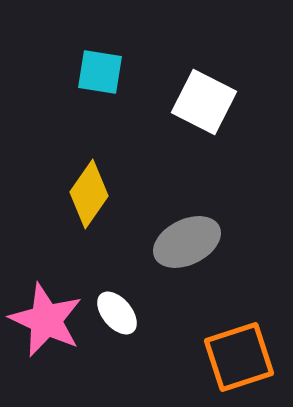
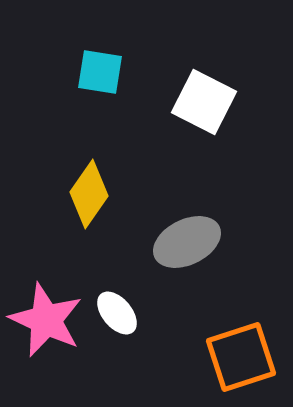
orange square: moved 2 px right
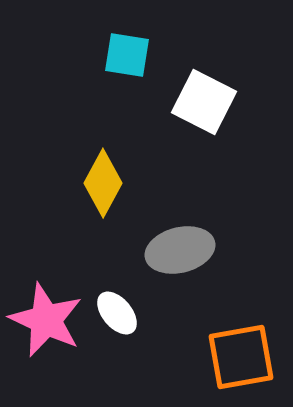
cyan square: moved 27 px right, 17 px up
yellow diamond: moved 14 px right, 11 px up; rotated 6 degrees counterclockwise
gray ellipse: moved 7 px left, 8 px down; rotated 12 degrees clockwise
orange square: rotated 8 degrees clockwise
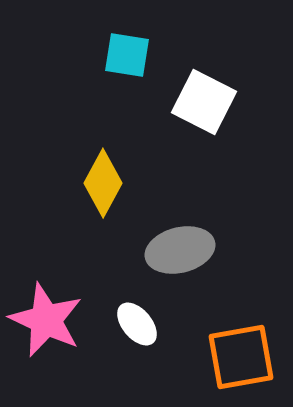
white ellipse: moved 20 px right, 11 px down
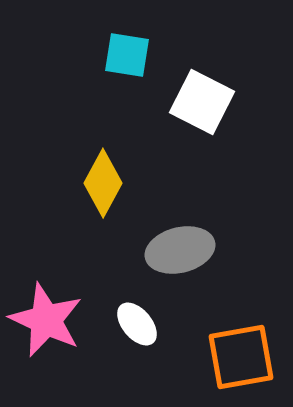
white square: moved 2 px left
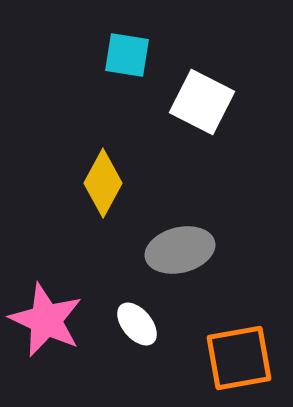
orange square: moved 2 px left, 1 px down
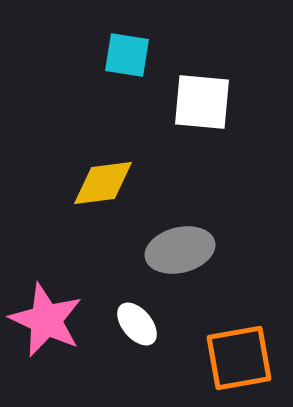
white square: rotated 22 degrees counterclockwise
yellow diamond: rotated 54 degrees clockwise
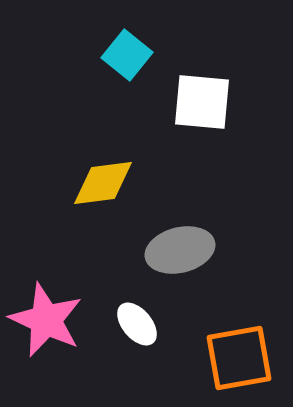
cyan square: rotated 30 degrees clockwise
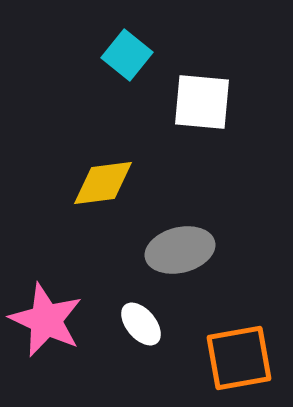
white ellipse: moved 4 px right
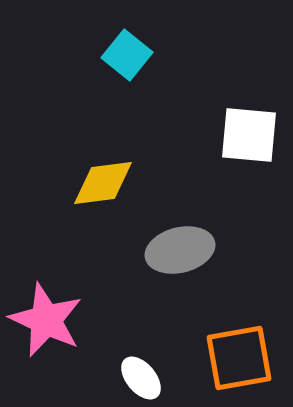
white square: moved 47 px right, 33 px down
white ellipse: moved 54 px down
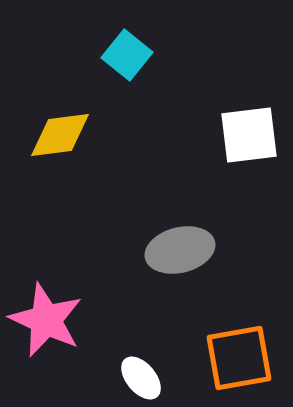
white square: rotated 12 degrees counterclockwise
yellow diamond: moved 43 px left, 48 px up
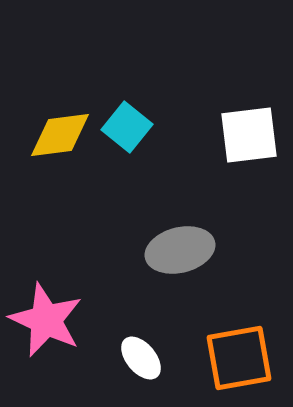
cyan square: moved 72 px down
white ellipse: moved 20 px up
